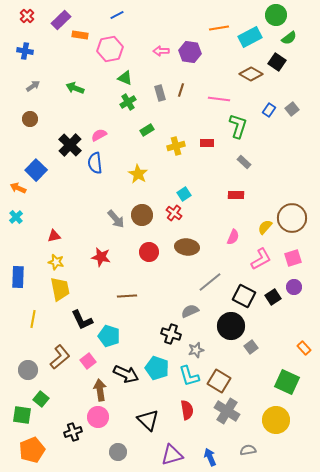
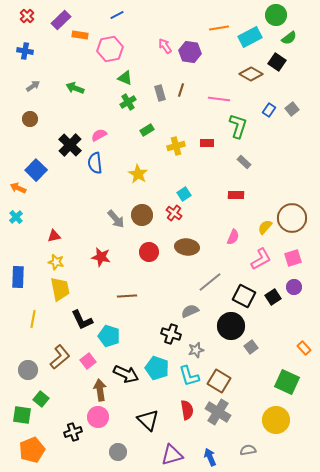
pink arrow at (161, 51): moved 4 px right, 5 px up; rotated 56 degrees clockwise
gray cross at (227, 411): moved 9 px left, 1 px down
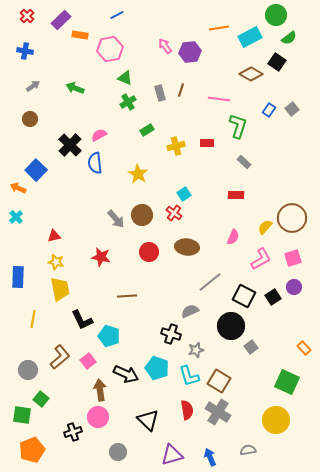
purple hexagon at (190, 52): rotated 15 degrees counterclockwise
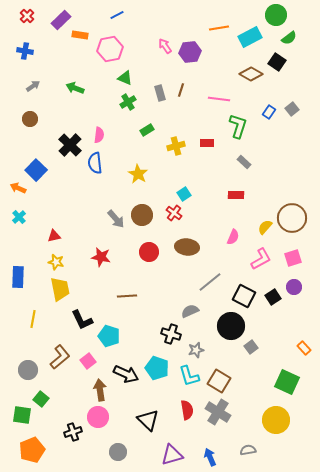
blue rectangle at (269, 110): moved 2 px down
pink semicircle at (99, 135): rotated 126 degrees clockwise
cyan cross at (16, 217): moved 3 px right
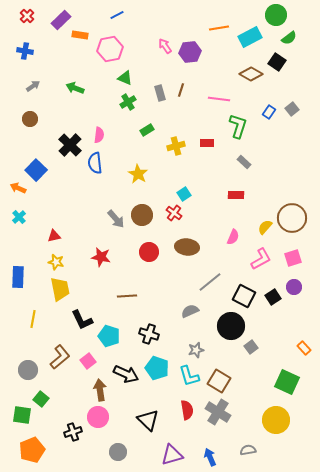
black cross at (171, 334): moved 22 px left
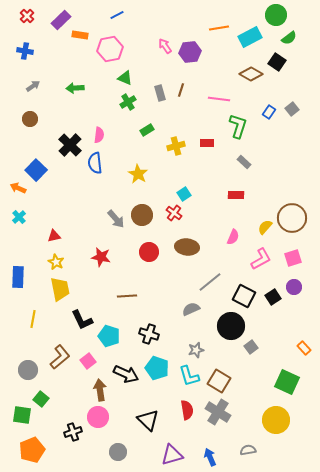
green arrow at (75, 88): rotated 24 degrees counterclockwise
yellow star at (56, 262): rotated 14 degrees clockwise
gray semicircle at (190, 311): moved 1 px right, 2 px up
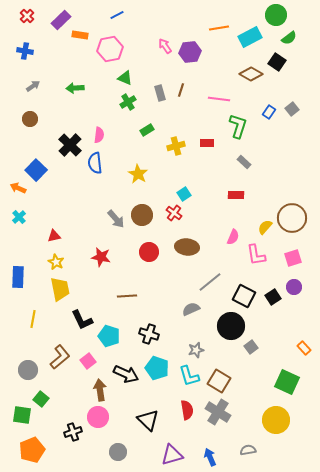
pink L-shape at (261, 259): moved 5 px left, 4 px up; rotated 110 degrees clockwise
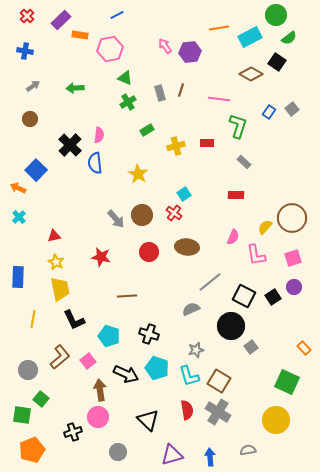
black L-shape at (82, 320): moved 8 px left
blue arrow at (210, 457): rotated 18 degrees clockwise
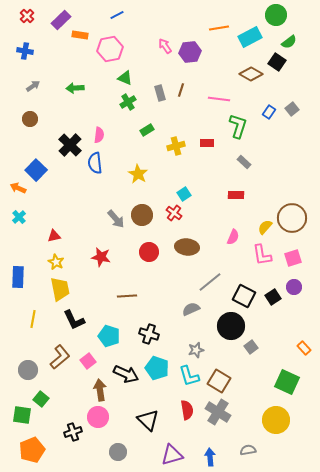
green semicircle at (289, 38): moved 4 px down
pink L-shape at (256, 255): moved 6 px right
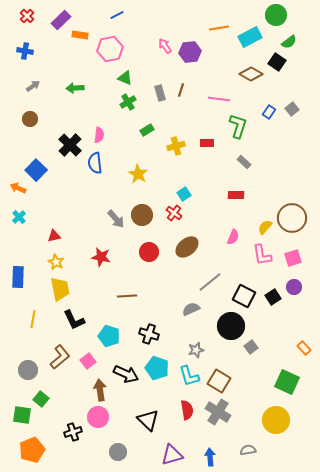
brown ellipse at (187, 247): rotated 45 degrees counterclockwise
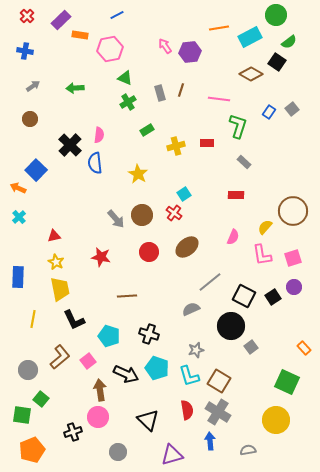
brown circle at (292, 218): moved 1 px right, 7 px up
blue arrow at (210, 457): moved 16 px up
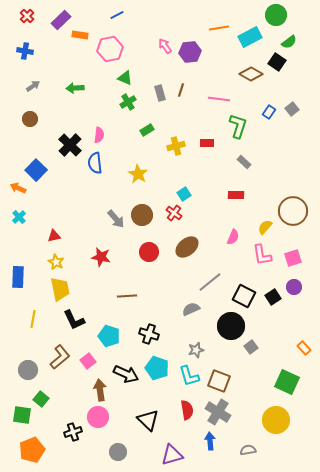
brown square at (219, 381): rotated 10 degrees counterclockwise
